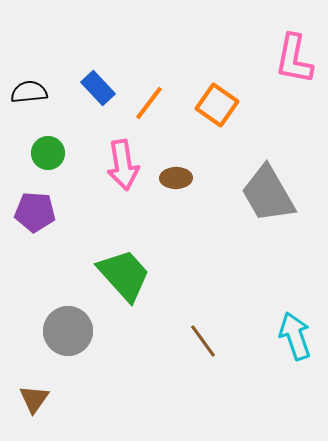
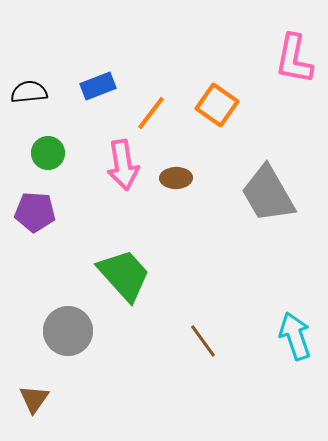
blue rectangle: moved 2 px up; rotated 68 degrees counterclockwise
orange line: moved 2 px right, 10 px down
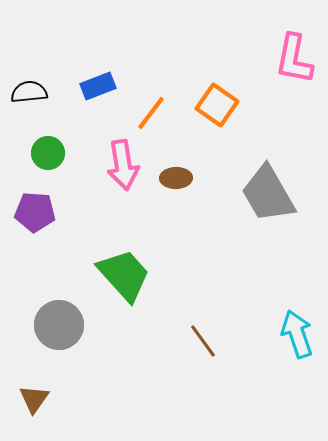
gray circle: moved 9 px left, 6 px up
cyan arrow: moved 2 px right, 2 px up
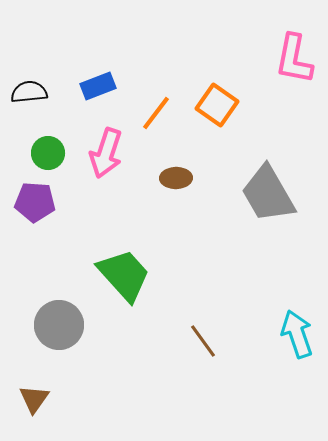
orange line: moved 5 px right
pink arrow: moved 17 px left, 12 px up; rotated 27 degrees clockwise
purple pentagon: moved 10 px up
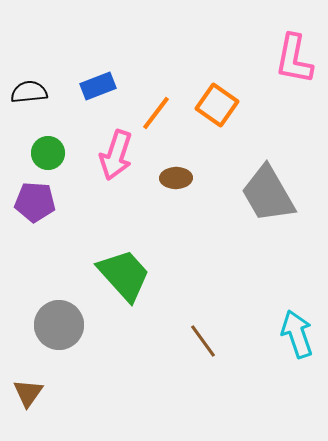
pink arrow: moved 10 px right, 2 px down
brown triangle: moved 6 px left, 6 px up
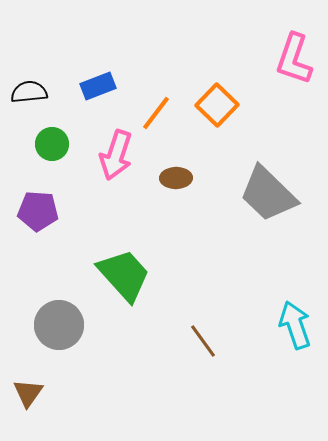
pink L-shape: rotated 8 degrees clockwise
orange square: rotated 9 degrees clockwise
green circle: moved 4 px right, 9 px up
gray trapezoid: rotated 16 degrees counterclockwise
purple pentagon: moved 3 px right, 9 px down
cyan arrow: moved 2 px left, 9 px up
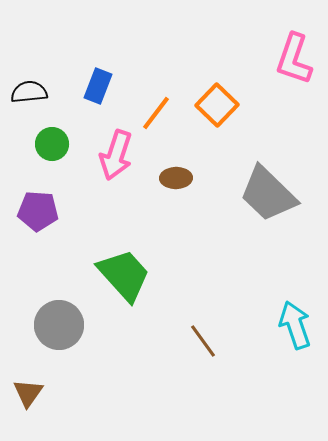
blue rectangle: rotated 48 degrees counterclockwise
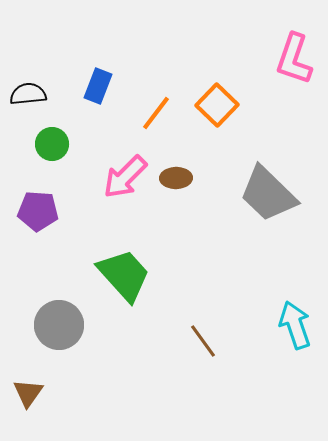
black semicircle: moved 1 px left, 2 px down
pink arrow: moved 9 px right, 22 px down; rotated 27 degrees clockwise
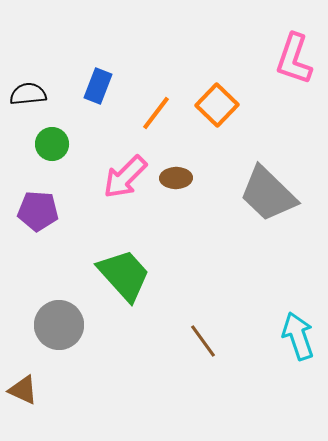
cyan arrow: moved 3 px right, 11 px down
brown triangle: moved 5 px left, 3 px up; rotated 40 degrees counterclockwise
